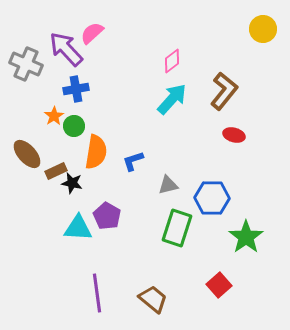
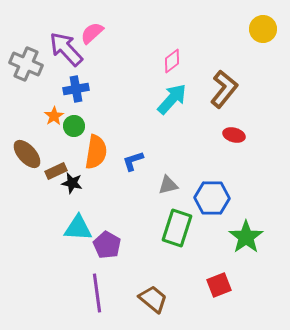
brown L-shape: moved 2 px up
purple pentagon: moved 29 px down
red square: rotated 20 degrees clockwise
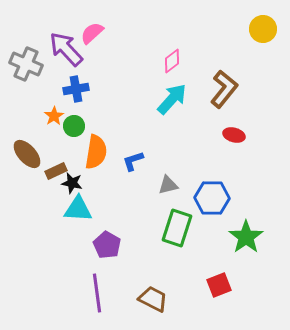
cyan triangle: moved 19 px up
brown trapezoid: rotated 12 degrees counterclockwise
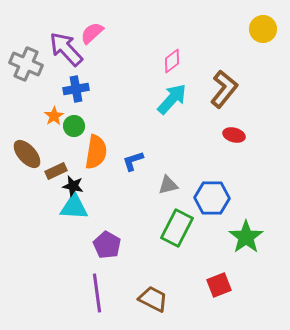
black star: moved 1 px right, 3 px down
cyan triangle: moved 4 px left, 2 px up
green rectangle: rotated 9 degrees clockwise
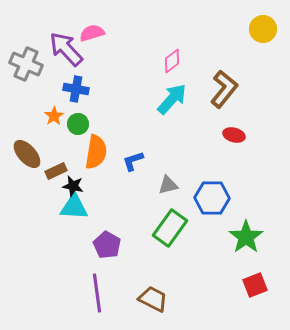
pink semicircle: rotated 25 degrees clockwise
blue cross: rotated 20 degrees clockwise
green circle: moved 4 px right, 2 px up
green rectangle: moved 7 px left; rotated 9 degrees clockwise
red square: moved 36 px right
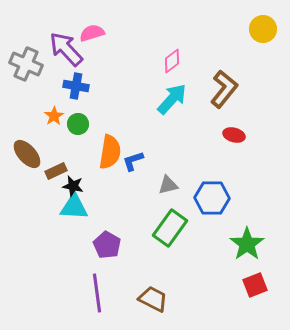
blue cross: moved 3 px up
orange semicircle: moved 14 px right
green star: moved 1 px right, 7 px down
